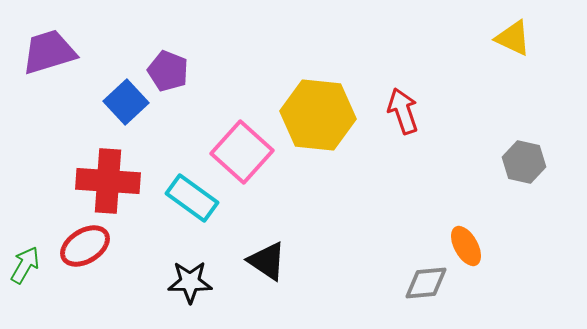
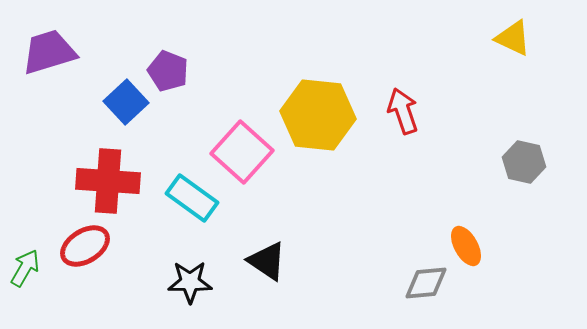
green arrow: moved 3 px down
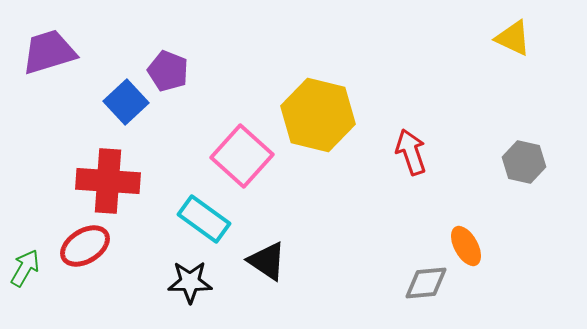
red arrow: moved 8 px right, 41 px down
yellow hexagon: rotated 8 degrees clockwise
pink square: moved 4 px down
cyan rectangle: moved 12 px right, 21 px down
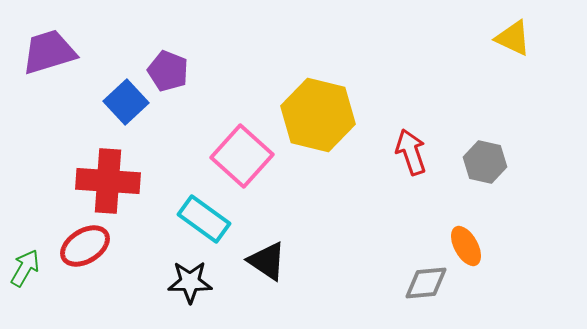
gray hexagon: moved 39 px left
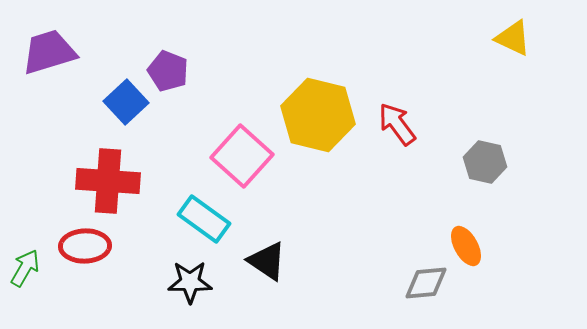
red arrow: moved 14 px left, 28 px up; rotated 18 degrees counterclockwise
red ellipse: rotated 30 degrees clockwise
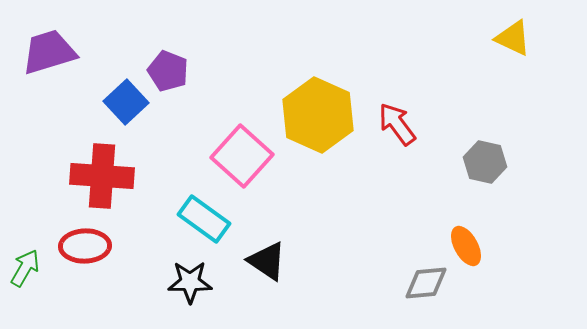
yellow hexagon: rotated 10 degrees clockwise
red cross: moved 6 px left, 5 px up
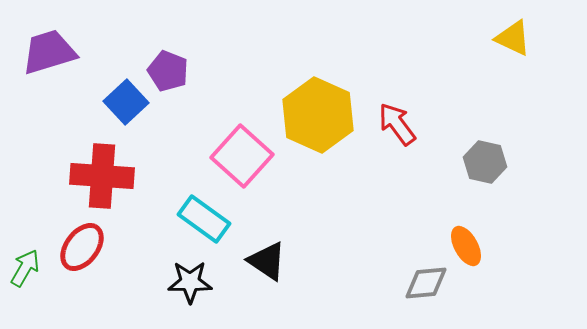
red ellipse: moved 3 px left, 1 px down; rotated 51 degrees counterclockwise
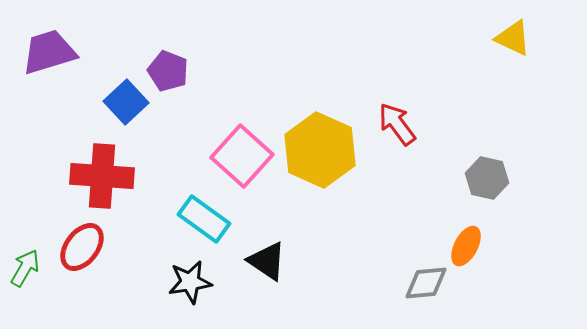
yellow hexagon: moved 2 px right, 35 px down
gray hexagon: moved 2 px right, 16 px down
orange ellipse: rotated 57 degrees clockwise
black star: rotated 9 degrees counterclockwise
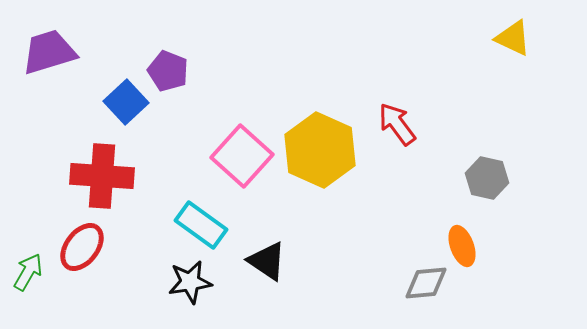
cyan rectangle: moved 3 px left, 6 px down
orange ellipse: moved 4 px left; rotated 48 degrees counterclockwise
green arrow: moved 3 px right, 4 px down
